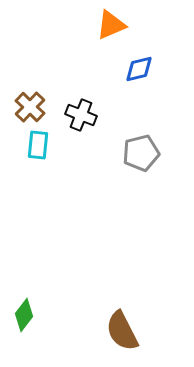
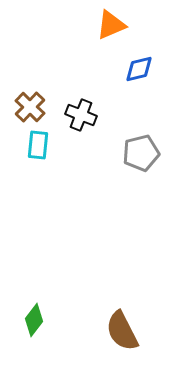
green diamond: moved 10 px right, 5 px down
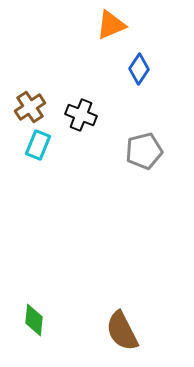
blue diamond: rotated 44 degrees counterclockwise
brown cross: rotated 12 degrees clockwise
cyan rectangle: rotated 16 degrees clockwise
gray pentagon: moved 3 px right, 2 px up
green diamond: rotated 32 degrees counterclockwise
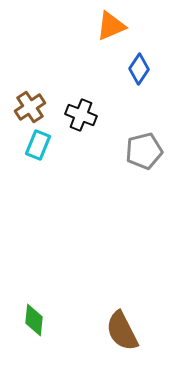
orange triangle: moved 1 px down
